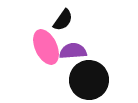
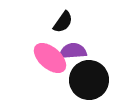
black semicircle: moved 2 px down
pink ellipse: moved 4 px right, 11 px down; rotated 24 degrees counterclockwise
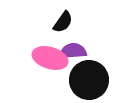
pink ellipse: rotated 24 degrees counterclockwise
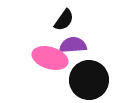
black semicircle: moved 1 px right, 2 px up
purple semicircle: moved 6 px up
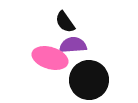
black semicircle: moved 1 px right, 2 px down; rotated 110 degrees clockwise
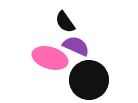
purple semicircle: moved 3 px right, 1 px down; rotated 28 degrees clockwise
